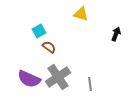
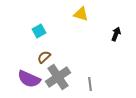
brown semicircle: moved 5 px left, 10 px down; rotated 80 degrees counterclockwise
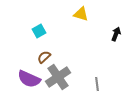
gray line: moved 7 px right
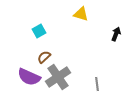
purple semicircle: moved 2 px up
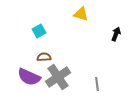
brown semicircle: rotated 40 degrees clockwise
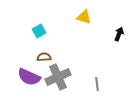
yellow triangle: moved 3 px right, 3 px down
black arrow: moved 3 px right
gray cross: rotated 10 degrees clockwise
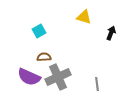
black arrow: moved 8 px left, 1 px up
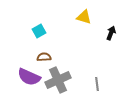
gray cross: moved 3 px down
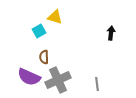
yellow triangle: moved 29 px left
black arrow: rotated 16 degrees counterclockwise
brown semicircle: rotated 88 degrees counterclockwise
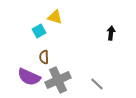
gray line: rotated 40 degrees counterclockwise
